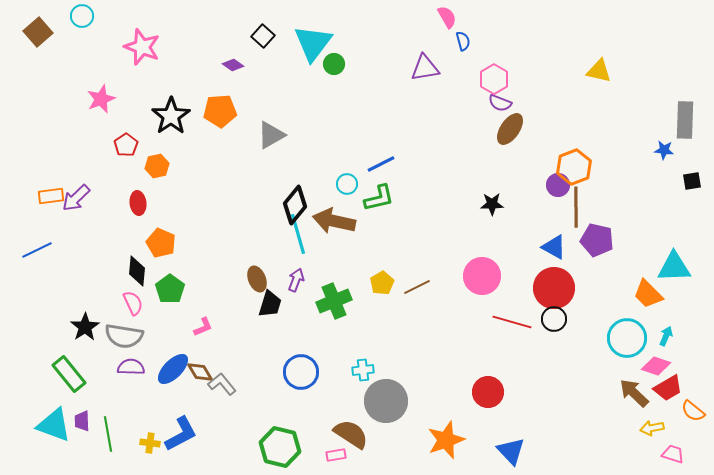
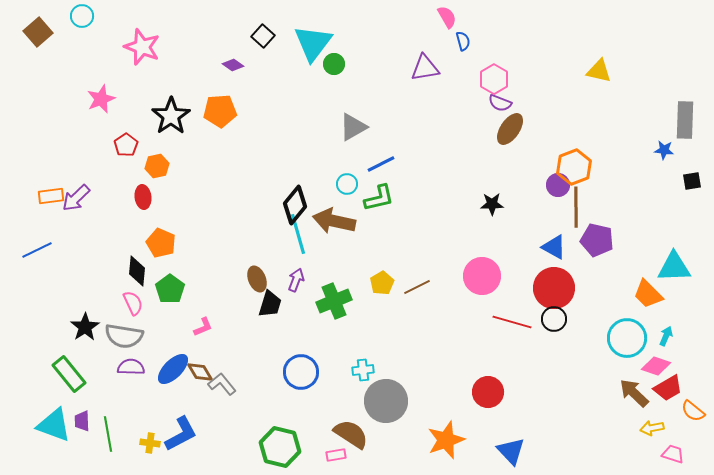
gray triangle at (271, 135): moved 82 px right, 8 px up
red ellipse at (138, 203): moved 5 px right, 6 px up
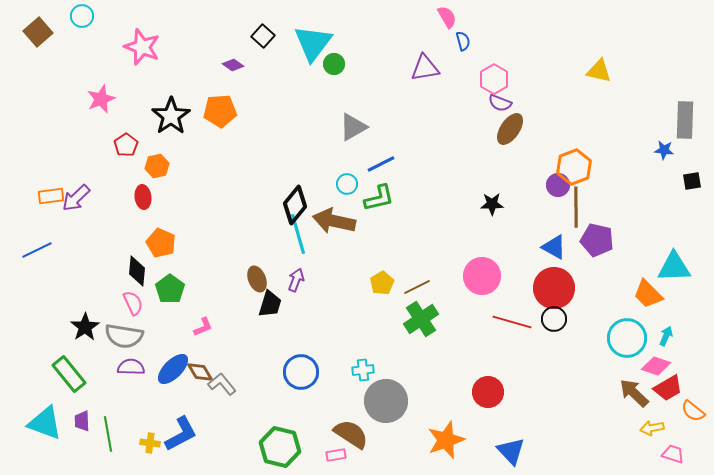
green cross at (334, 301): moved 87 px right, 18 px down; rotated 12 degrees counterclockwise
cyan triangle at (54, 425): moved 9 px left, 2 px up
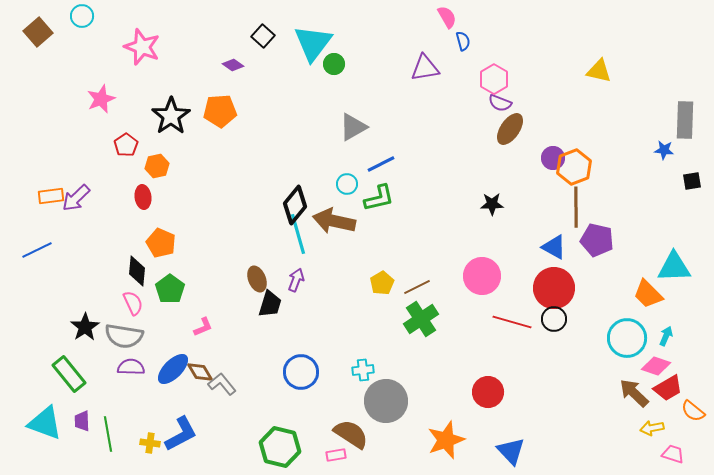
purple circle at (558, 185): moved 5 px left, 27 px up
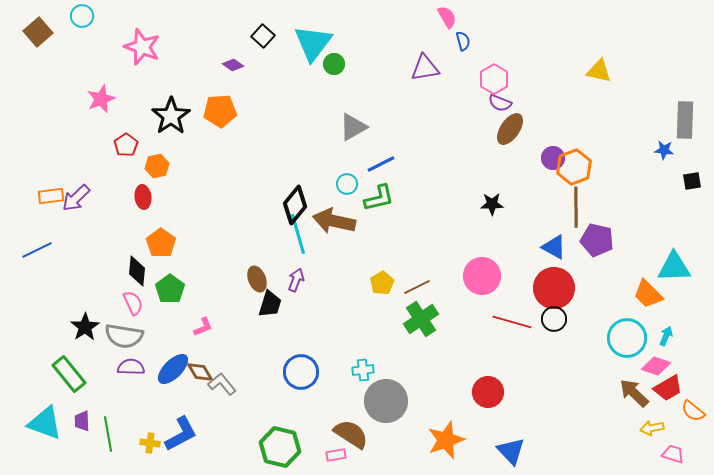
orange pentagon at (161, 243): rotated 12 degrees clockwise
